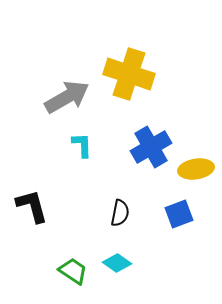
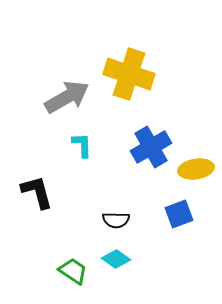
black L-shape: moved 5 px right, 14 px up
black semicircle: moved 4 px left, 7 px down; rotated 80 degrees clockwise
cyan diamond: moved 1 px left, 4 px up
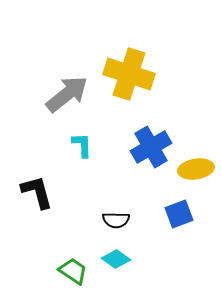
gray arrow: moved 3 px up; rotated 9 degrees counterclockwise
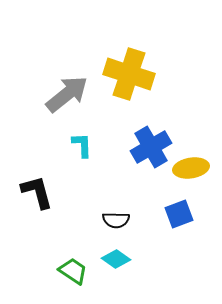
yellow ellipse: moved 5 px left, 1 px up
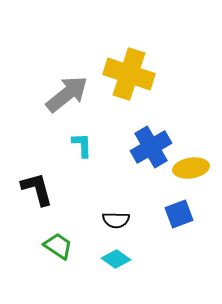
black L-shape: moved 3 px up
green trapezoid: moved 15 px left, 25 px up
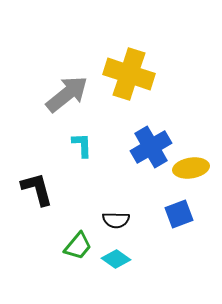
green trapezoid: moved 20 px right; rotated 96 degrees clockwise
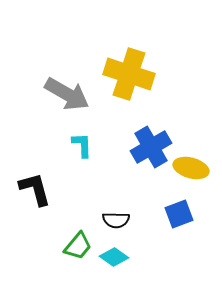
gray arrow: rotated 69 degrees clockwise
yellow ellipse: rotated 24 degrees clockwise
black L-shape: moved 2 px left
cyan diamond: moved 2 px left, 2 px up
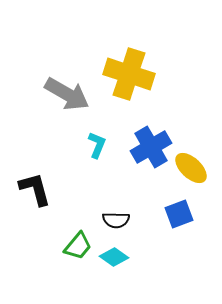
cyan L-shape: moved 15 px right; rotated 24 degrees clockwise
yellow ellipse: rotated 28 degrees clockwise
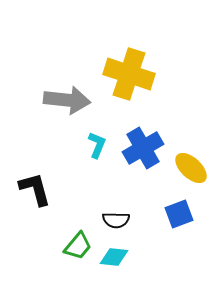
gray arrow: moved 6 px down; rotated 24 degrees counterclockwise
blue cross: moved 8 px left, 1 px down
cyan diamond: rotated 28 degrees counterclockwise
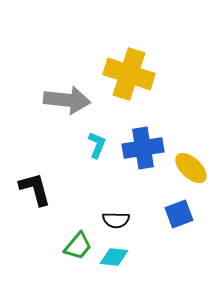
blue cross: rotated 21 degrees clockwise
